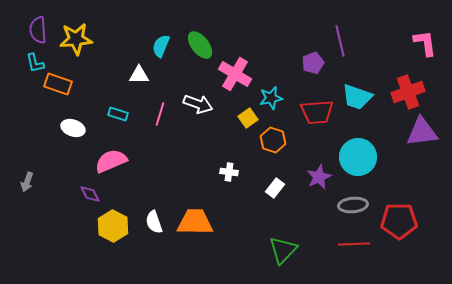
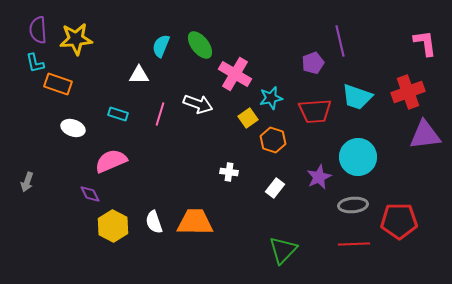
red trapezoid: moved 2 px left, 1 px up
purple triangle: moved 3 px right, 3 px down
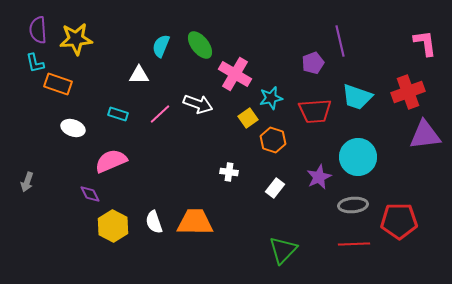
pink line: rotated 30 degrees clockwise
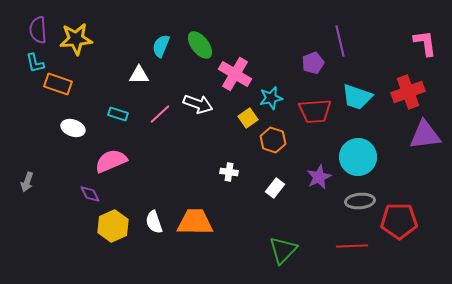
gray ellipse: moved 7 px right, 4 px up
yellow hexagon: rotated 8 degrees clockwise
red line: moved 2 px left, 2 px down
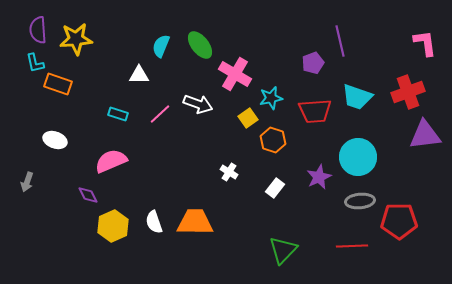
white ellipse: moved 18 px left, 12 px down
white cross: rotated 24 degrees clockwise
purple diamond: moved 2 px left, 1 px down
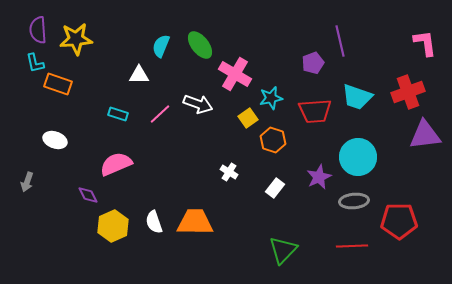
pink semicircle: moved 5 px right, 3 px down
gray ellipse: moved 6 px left
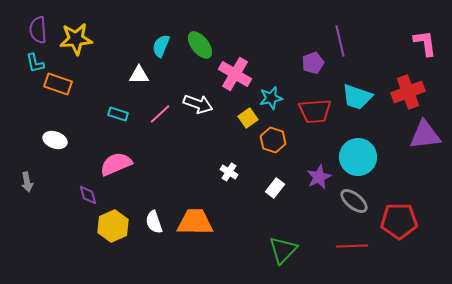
gray arrow: rotated 30 degrees counterclockwise
purple diamond: rotated 10 degrees clockwise
gray ellipse: rotated 44 degrees clockwise
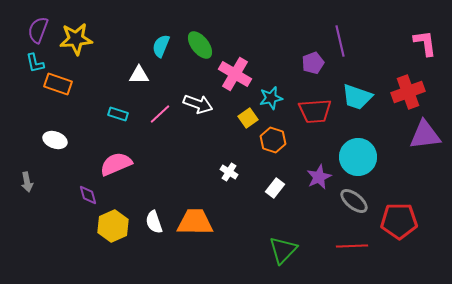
purple semicircle: rotated 24 degrees clockwise
